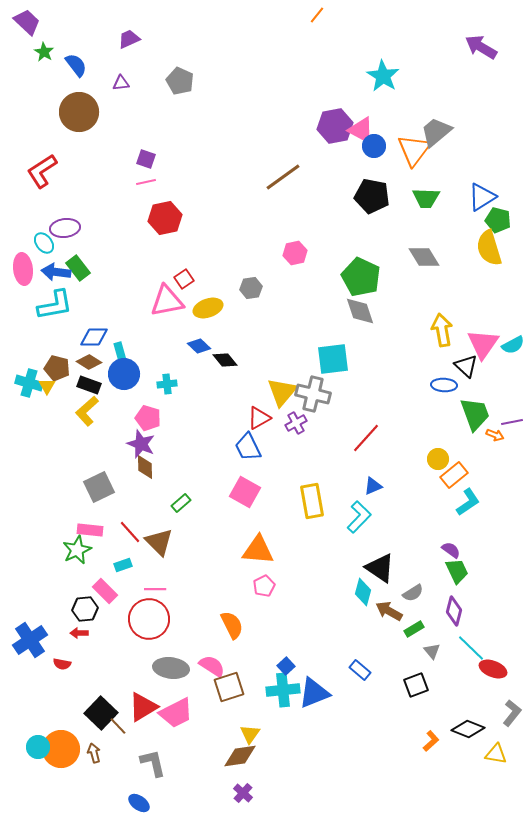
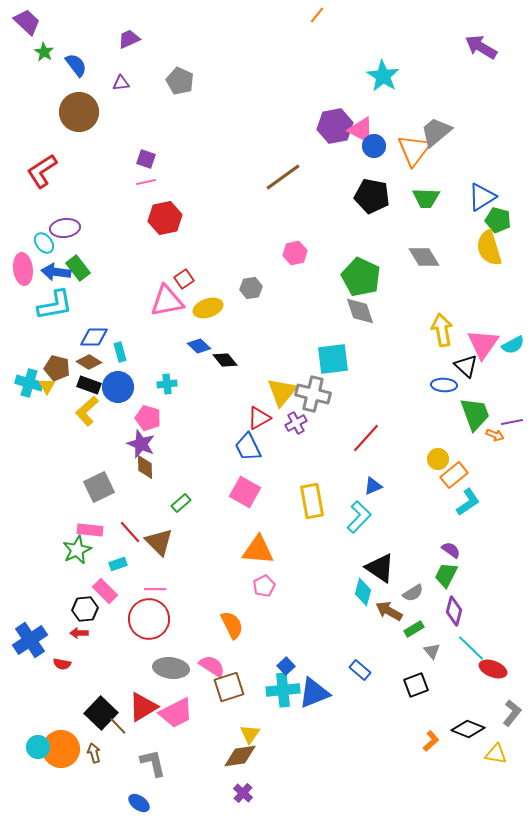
blue circle at (124, 374): moved 6 px left, 13 px down
cyan rectangle at (123, 565): moved 5 px left, 1 px up
green trapezoid at (457, 571): moved 11 px left, 4 px down; rotated 128 degrees counterclockwise
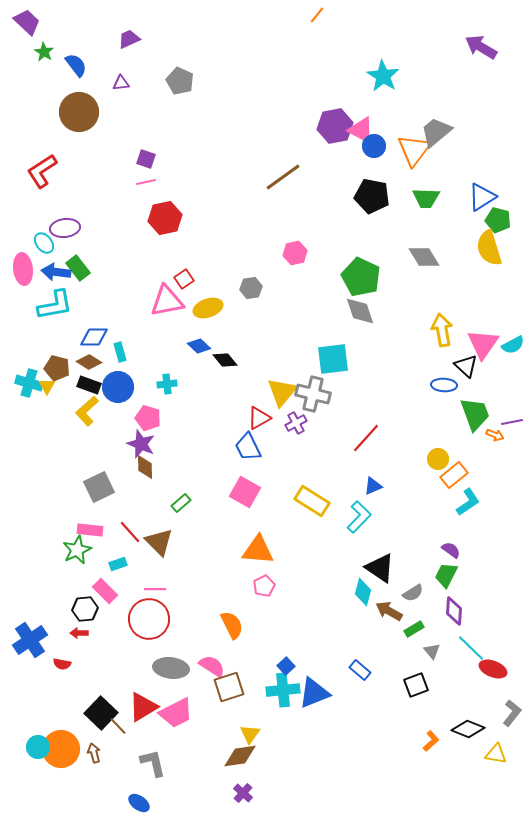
yellow rectangle at (312, 501): rotated 48 degrees counterclockwise
purple diamond at (454, 611): rotated 12 degrees counterclockwise
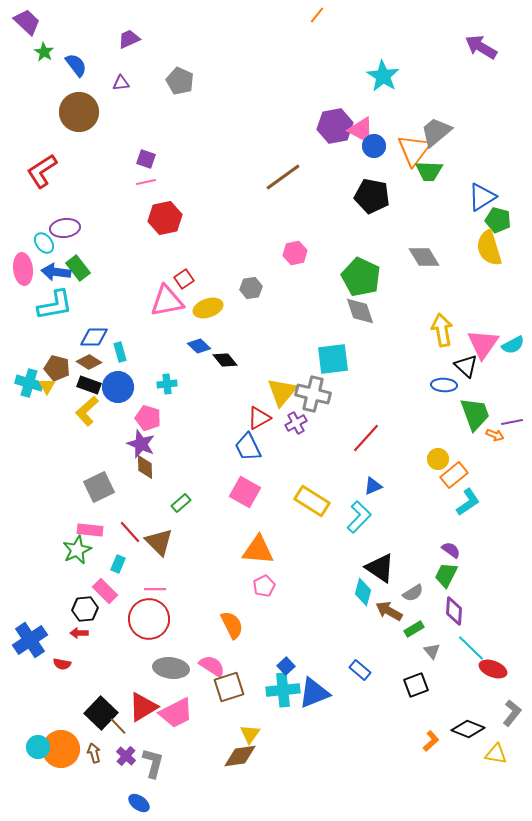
green trapezoid at (426, 198): moved 3 px right, 27 px up
cyan rectangle at (118, 564): rotated 48 degrees counterclockwise
gray L-shape at (153, 763): rotated 28 degrees clockwise
purple cross at (243, 793): moved 117 px left, 37 px up
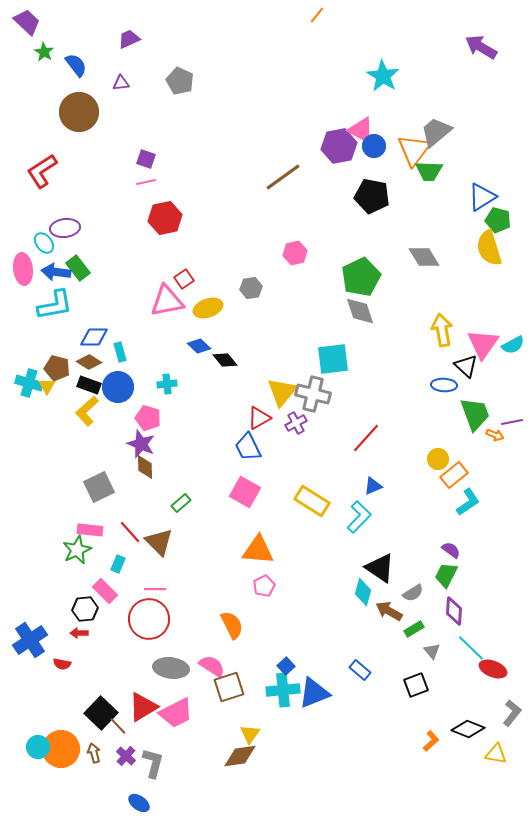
purple hexagon at (335, 126): moved 4 px right, 20 px down
green pentagon at (361, 277): rotated 21 degrees clockwise
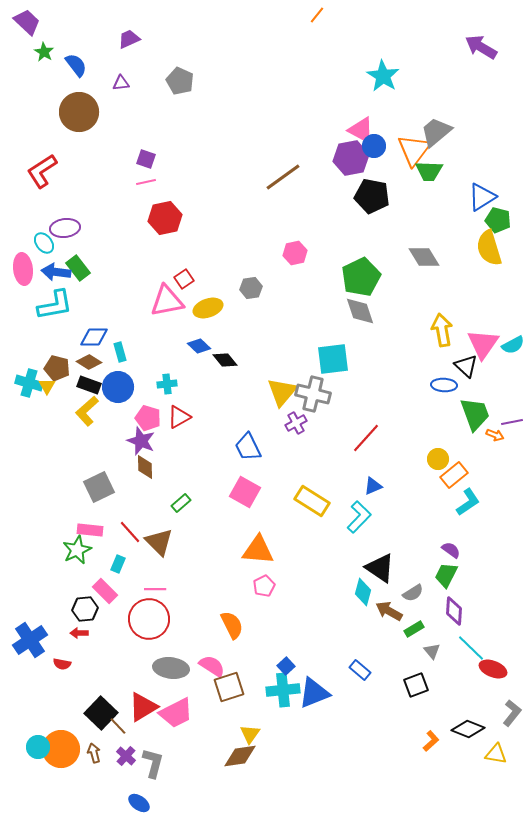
purple hexagon at (339, 146): moved 12 px right, 12 px down
red triangle at (259, 418): moved 80 px left, 1 px up
purple star at (141, 444): moved 3 px up
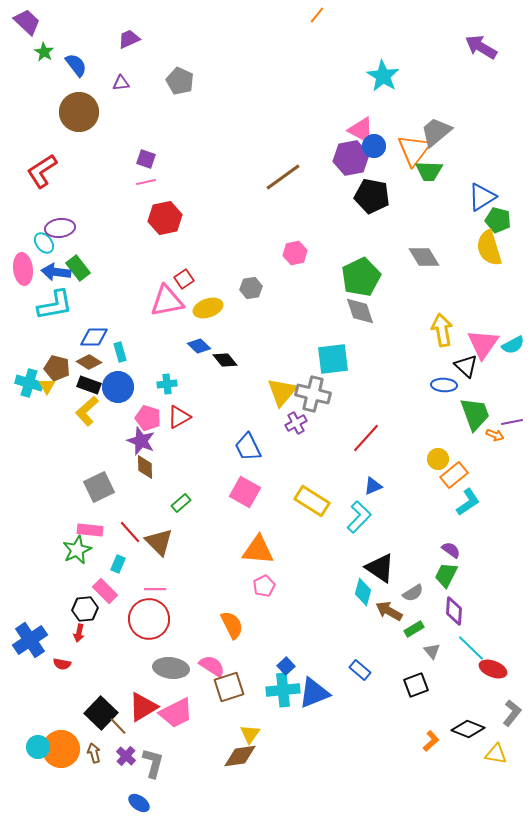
purple ellipse at (65, 228): moved 5 px left
red arrow at (79, 633): rotated 78 degrees counterclockwise
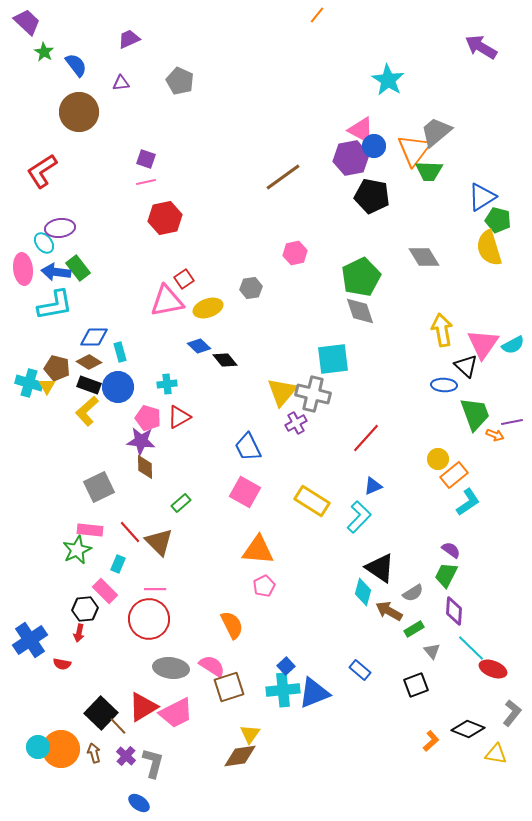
cyan star at (383, 76): moved 5 px right, 4 px down
purple star at (141, 441): rotated 16 degrees counterclockwise
